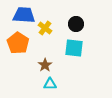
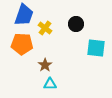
blue trapezoid: rotated 105 degrees clockwise
orange pentagon: moved 4 px right, 1 px down; rotated 30 degrees counterclockwise
cyan square: moved 22 px right
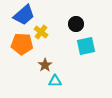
blue trapezoid: rotated 30 degrees clockwise
yellow cross: moved 4 px left, 4 px down
cyan square: moved 10 px left, 2 px up; rotated 18 degrees counterclockwise
cyan triangle: moved 5 px right, 3 px up
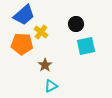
cyan triangle: moved 4 px left, 5 px down; rotated 24 degrees counterclockwise
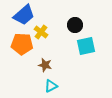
black circle: moved 1 px left, 1 px down
brown star: rotated 24 degrees counterclockwise
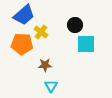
cyan square: moved 2 px up; rotated 12 degrees clockwise
brown star: rotated 16 degrees counterclockwise
cyan triangle: rotated 32 degrees counterclockwise
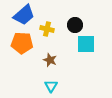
yellow cross: moved 6 px right, 3 px up; rotated 24 degrees counterclockwise
orange pentagon: moved 1 px up
brown star: moved 5 px right, 5 px up; rotated 24 degrees clockwise
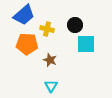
orange pentagon: moved 5 px right, 1 px down
